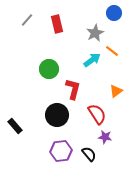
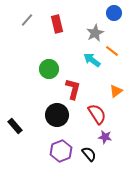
cyan arrow: rotated 108 degrees counterclockwise
purple hexagon: rotated 15 degrees counterclockwise
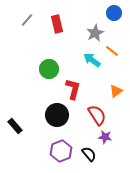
red semicircle: moved 1 px down
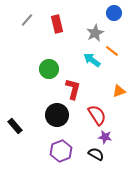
orange triangle: moved 3 px right; rotated 16 degrees clockwise
black semicircle: moved 7 px right; rotated 21 degrees counterclockwise
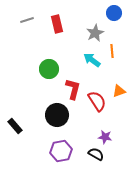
gray line: rotated 32 degrees clockwise
orange line: rotated 48 degrees clockwise
red semicircle: moved 14 px up
purple hexagon: rotated 10 degrees clockwise
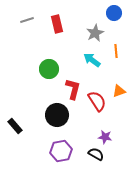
orange line: moved 4 px right
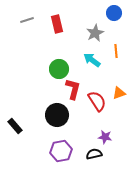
green circle: moved 10 px right
orange triangle: moved 2 px down
black semicircle: moved 2 px left; rotated 42 degrees counterclockwise
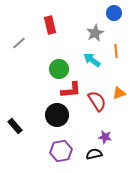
gray line: moved 8 px left, 23 px down; rotated 24 degrees counterclockwise
red rectangle: moved 7 px left, 1 px down
red L-shape: moved 2 px left, 1 px down; rotated 70 degrees clockwise
